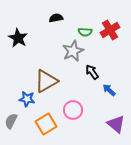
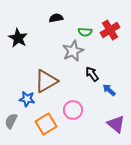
black arrow: moved 2 px down
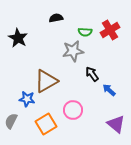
gray star: rotated 15 degrees clockwise
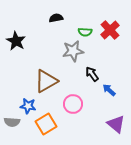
red cross: rotated 12 degrees counterclockwise
black star: moved 2 px left, 3 px down
blue star: moved 1 px right, 7 px down
pink circle: moved 6 px up
gray semicircle: moved 1 px right, 1 px down; rotated 112 degrees counterclockwise
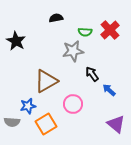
blue star: rotated 21 degrees counterclockwise
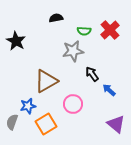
green semicircle: moved 1 px left, 1 px up
gray semicircle: rotated 105 degrees clockwise
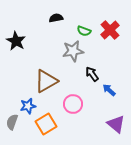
green semicircle: rotated 16 degrees clockwise
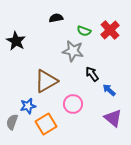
gray star: rotated 20 degrees clockwise
purple triangle: moved 3 px left, 6 px up
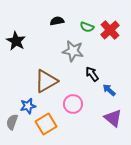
black semicircle: moved 1 px right, 3 px down
green semicircle: moved 3 px right, 4 px up
